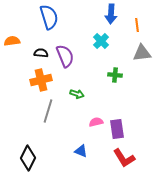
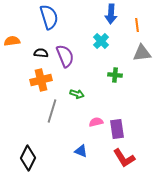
gray line: moved 4 px right
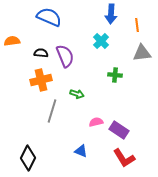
blue semicircle: rotated 50 degrees counterclockwise
purple rectangle: moved 2 px right, 1 px down; rotated 48 degrees counterclockwise
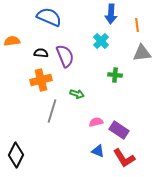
blue triangle: moved 17 px right
black diamond: moved 12 px left, 3 px up
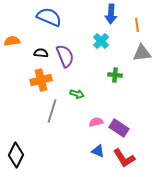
purple rectangle: moved 2 px up
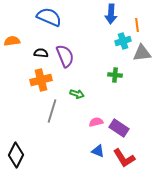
cyan cross: moved 22 px right; rotated 28 degrees clockwise
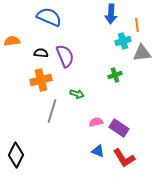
green cross: rotated 24 degrees counterclockwise
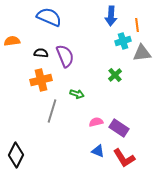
blue arrow: moved 2 px down
green cross: rotated 24 degrees counterclockwise
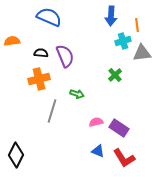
orange cross: moved 2 px left, 1 px up
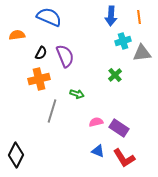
orange line: moved 2 px right, 8 px up
orange semicircle: moved 5 px right, 6 px up
black semicircle: rotated 112 degrees clockwise
